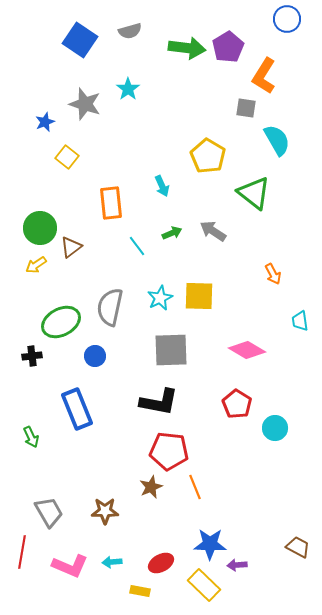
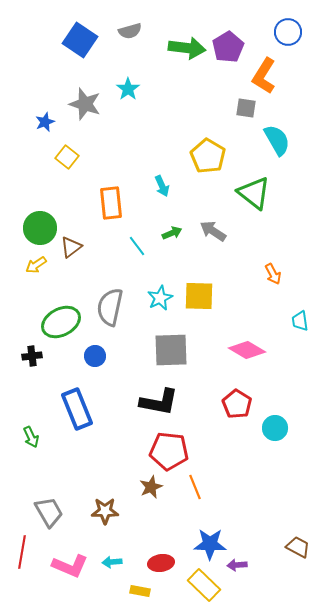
blue circle at (287, 19): moved 1 px right, 13 px down
red ellipse at (161, 563): rotated 20 degrees clockwise
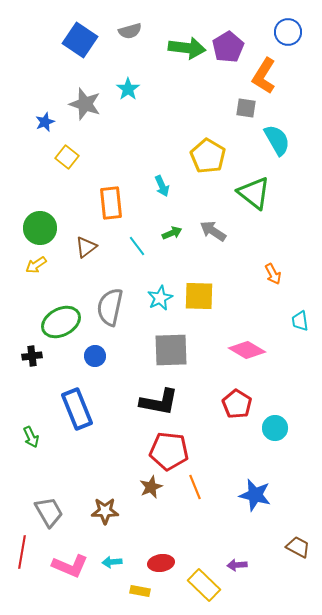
brown triangle at (71, 247): moved 15 px right
blue star at (210, 544): moved 45 px right, 49 px up; rotated 12 degrees clockwise
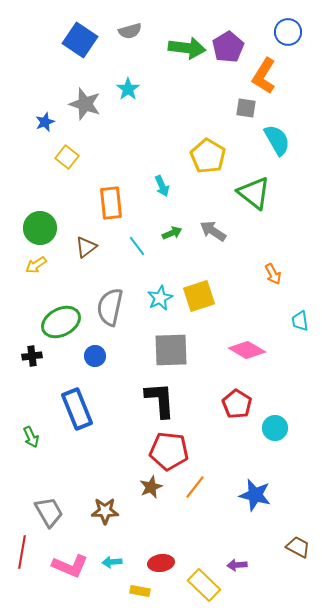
yellow square at (199, 296): rotated 20 degrees counterclockwise
black L-shape at (159, 402): moved 1 px right, 2 px up; rotated 105 degrees counterclockwise
orange line at (195, 487): rotated 60 degrees clockwise
